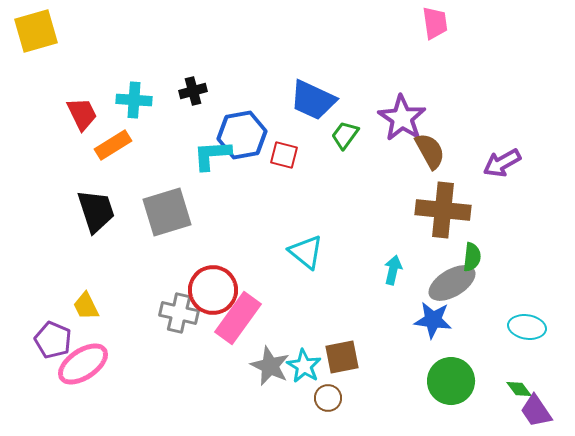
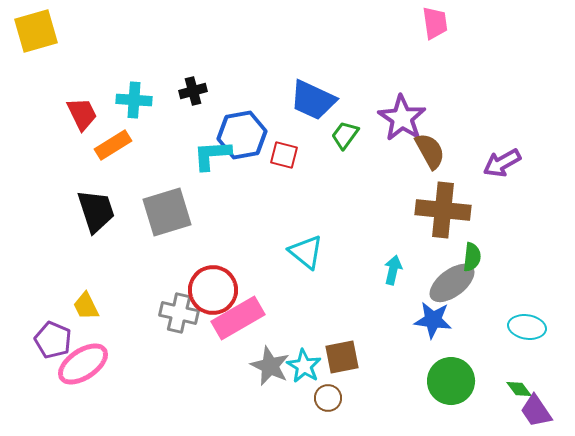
gray ellipse: rotated 6 degrees counterclockwise
pink rectangle: rotated 24 degrees clockwise
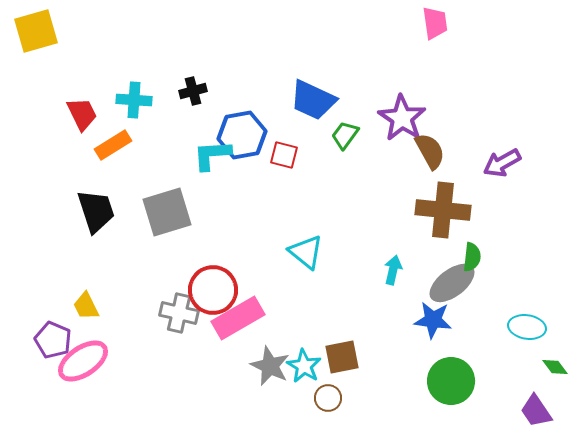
pink ellipse: moved 3 px up
green diamond: moved 36 px right, 22 px up
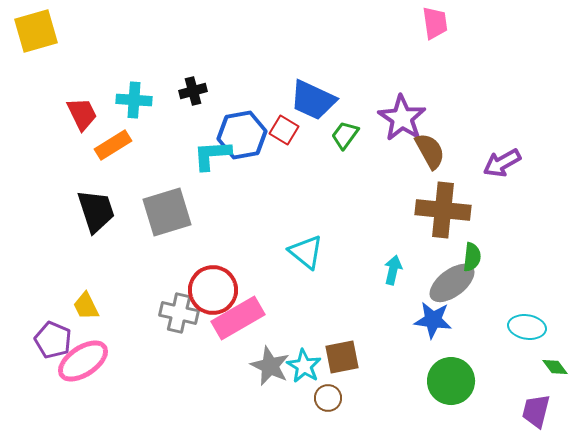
red square: moved 25 px up; rotated 16 degrees clockwise
purple trapezoid: rotated 48 degrees clockwise
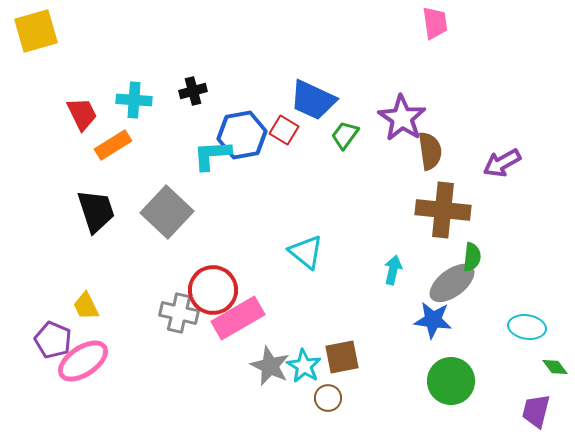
brown semicircle: rotated 21 degrees clockwise
gray square: rotated 30 degrees counterclockwise
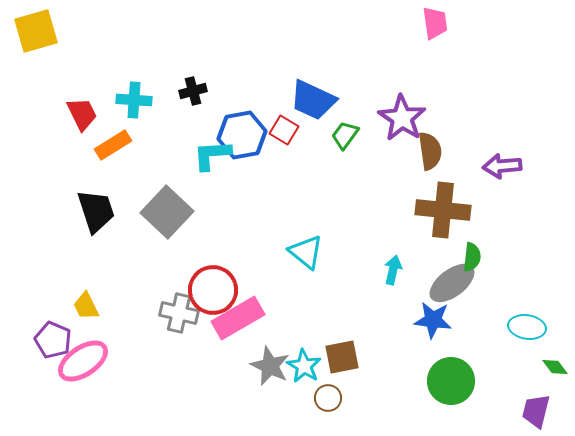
purple arrow: moved 3 px down; rotated 24 degrees clockwise
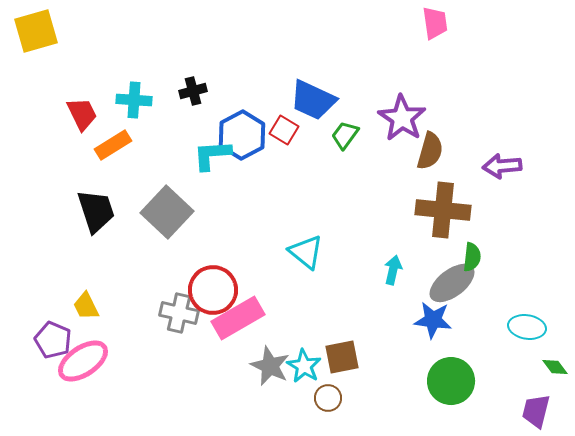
blue hexagon: rotated 18 degrees counterclockwise
brown semicircle: rotated 24 degrees clockwise
